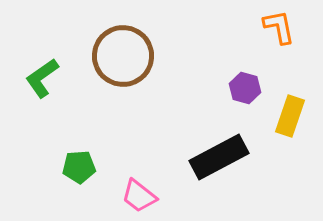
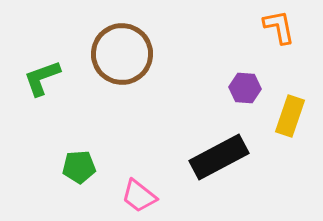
brown circle: moved 1 px left, 2 px up
green L-shape: rotated 15 degrees clockwise
purple hexagon: rotated 12 degrees counterclockwise
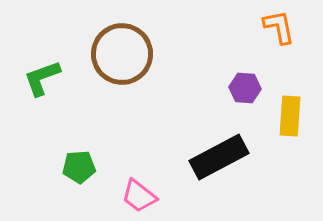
yellow rectangle: rotated 15 degrees counterclockwise
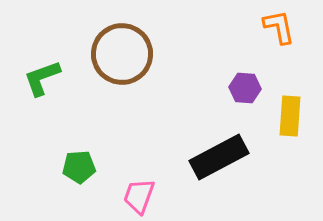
pink trapezoid: rotated 72 degrees clockwise
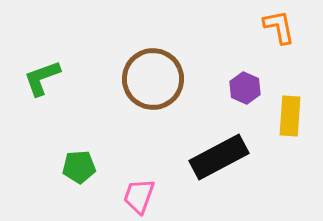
brown circle: moved 31 px right, 25 px down
purple hexagon: rotated 20 degrees clockwise
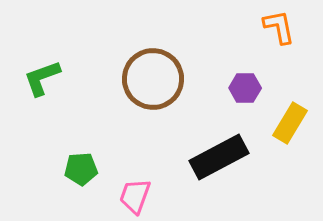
purple hexagon: rotated 24 degrees counterclockwise
yellow rectangle: moved 7 px down; rotated 27 degrees clockwise
green pentagon: moved 2 px right, 2 px down
pink trapezoid: moved 4 px left
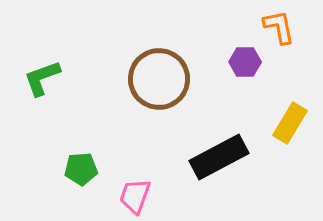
brown circle: moved 6 px right
purple hexagon: moved 26 px up
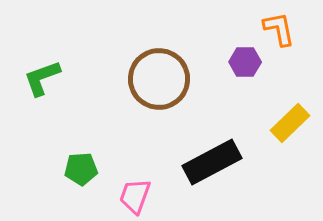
orange L-shape: moved 2 px down
yellow rectangle: rotated 15 degrees clockwise
black rectangle: moved 7 px left, 5 px down
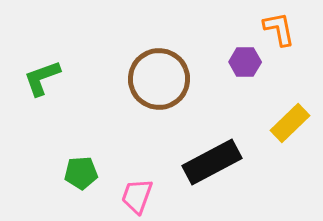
green pentagon: moved 4 px down
pink trapezoid: moved 2 px right
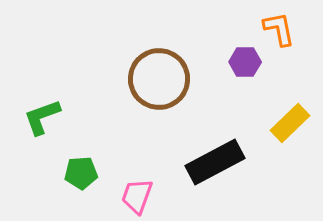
green L-shape: moved 39 px down
black rectangle: moved 3 px right
